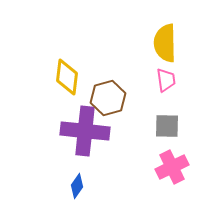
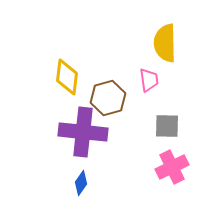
pink trapezoid: moved 17 px left
purple cross: moved 2 px left, 1 px down
blue diamond: moved 4 px right, 3 px up
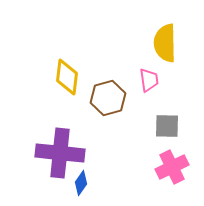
purple cross: moved 23 px left, 21 px down
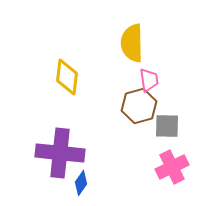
yellow semicircle: moved 33 px left
brown hexagon: moved 31 px right, 8 px down
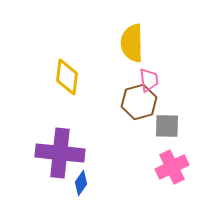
brown hexagon: moved 4 px up
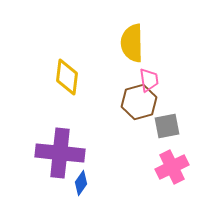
gray square: rotated 12 degrees counterclockwise
